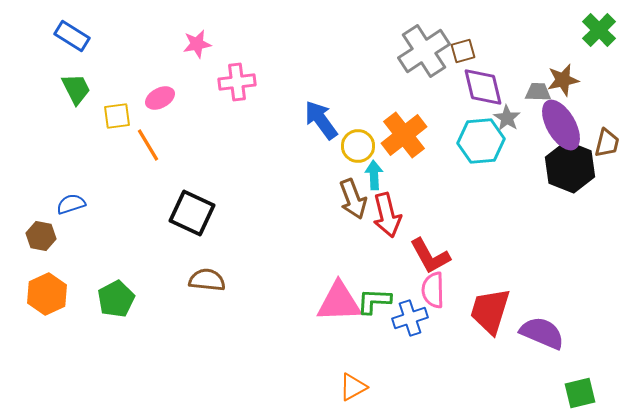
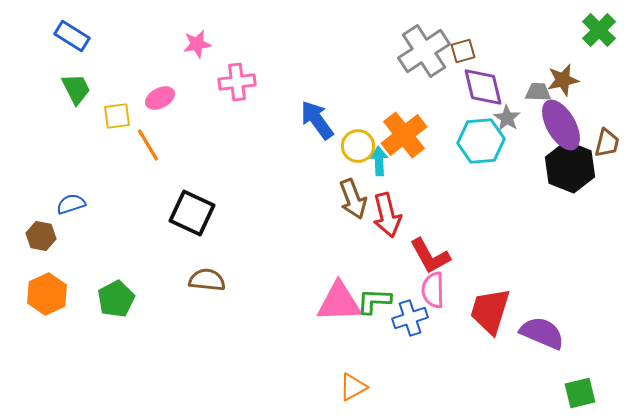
blue arrow: moved 4 px left
cyan arrow: moved 5 px right, 14 px up
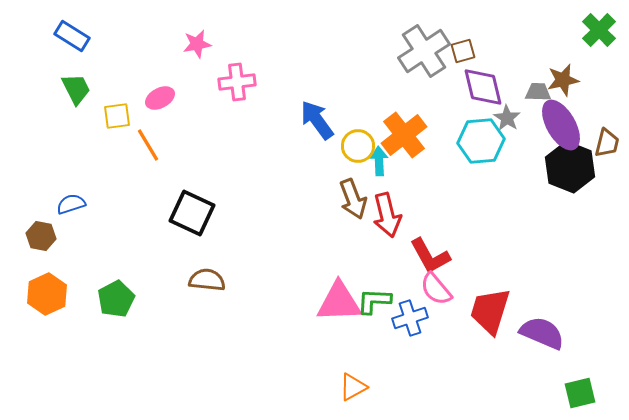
pink semicircle: moved 3 px right, 1 px up; rotated 39 degrees counterclockwise
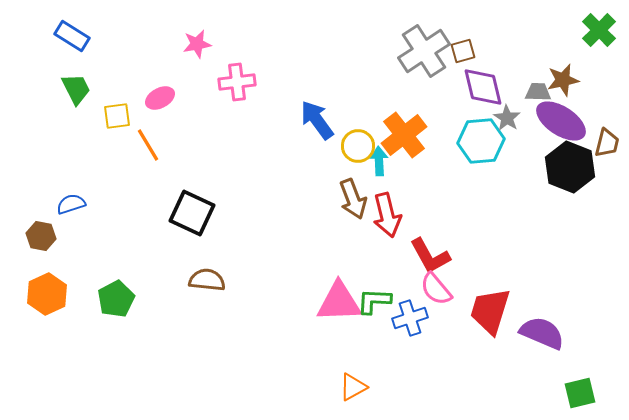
purple ellipse: moved 4 px up; rotated 27 degrees counterclockwise
